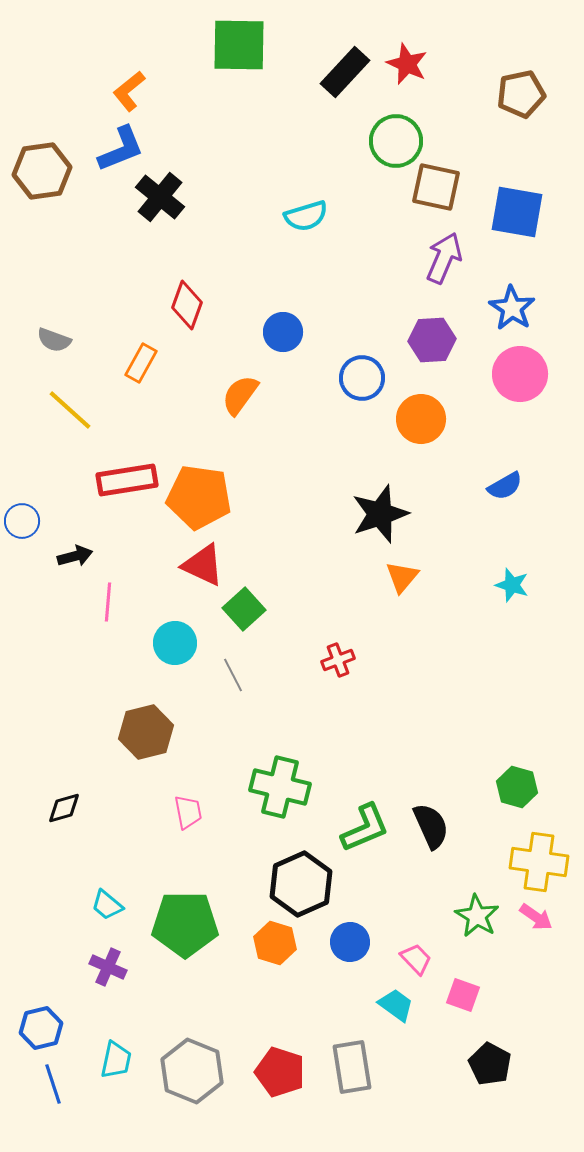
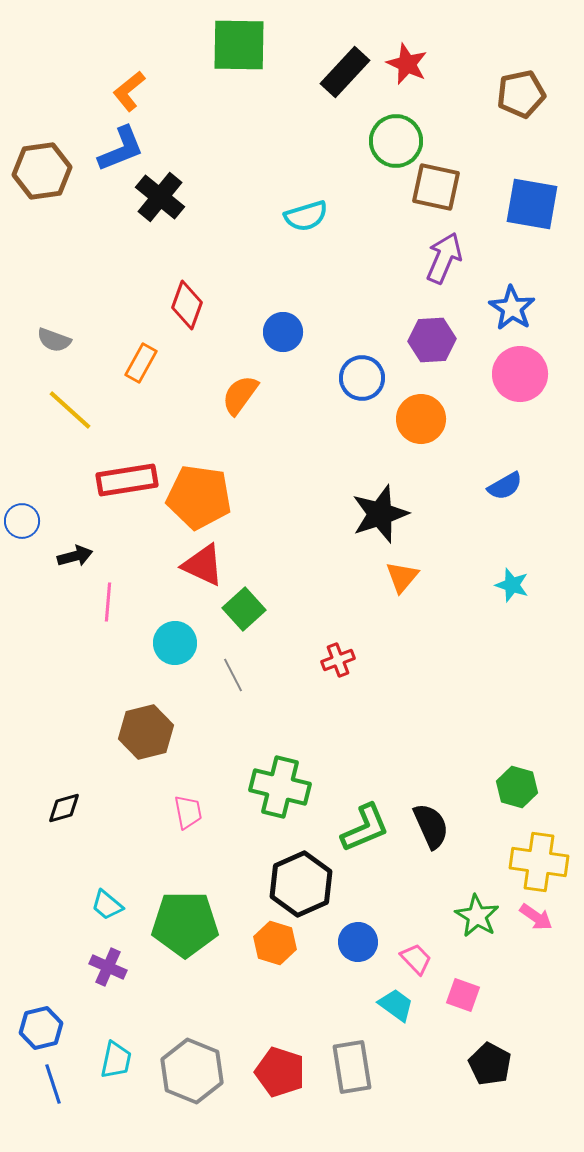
blue square at (517, 212): moved 15 px right, 8 px up
blue circle at (350, 942): moved 8 px right
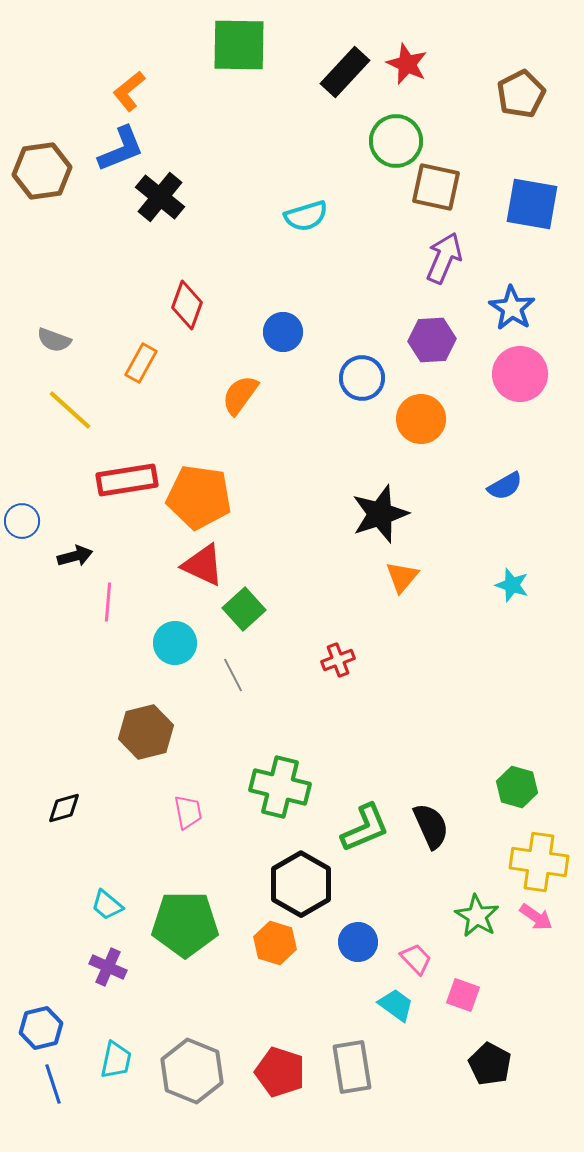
brown pentagon at (521, 94): rotated 15 degrees counterclockwise
black hexagon at (301, 884): rotated 6 degrees counterclockwise
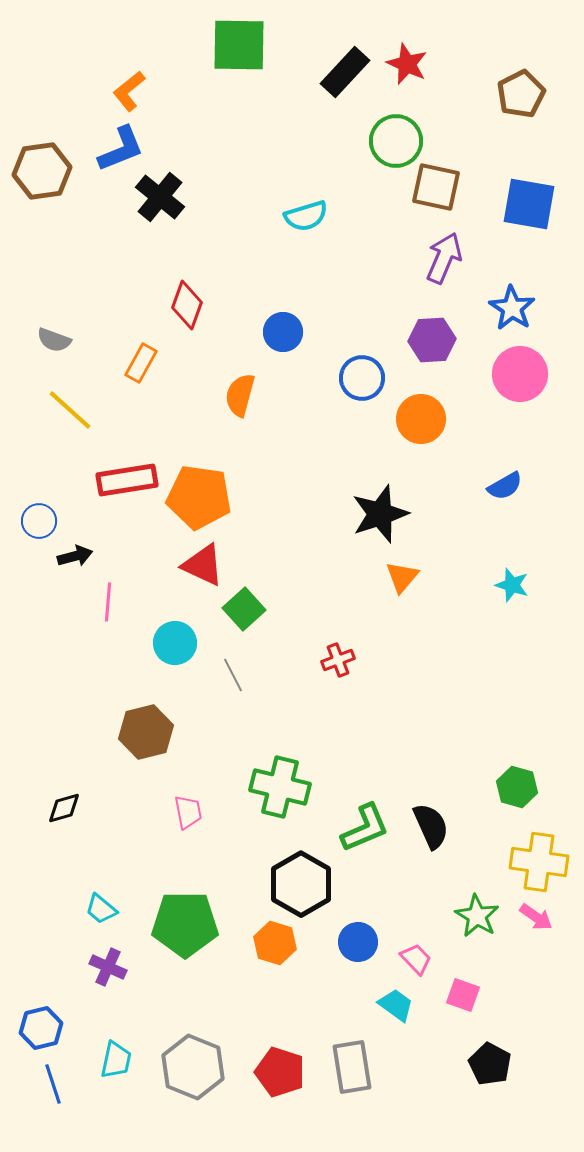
blue square at (532, 204): moved 3 px left
orange semicircle at (240, 395): rotated 21 degrees counterclockwise
blue circle at (22, 521): moved 17 px right
cyan trapezoid at (107, 905): moved 6 px left, 4 px down
gray hexagon at (192, 1071): moved 1 px right, 4 px up
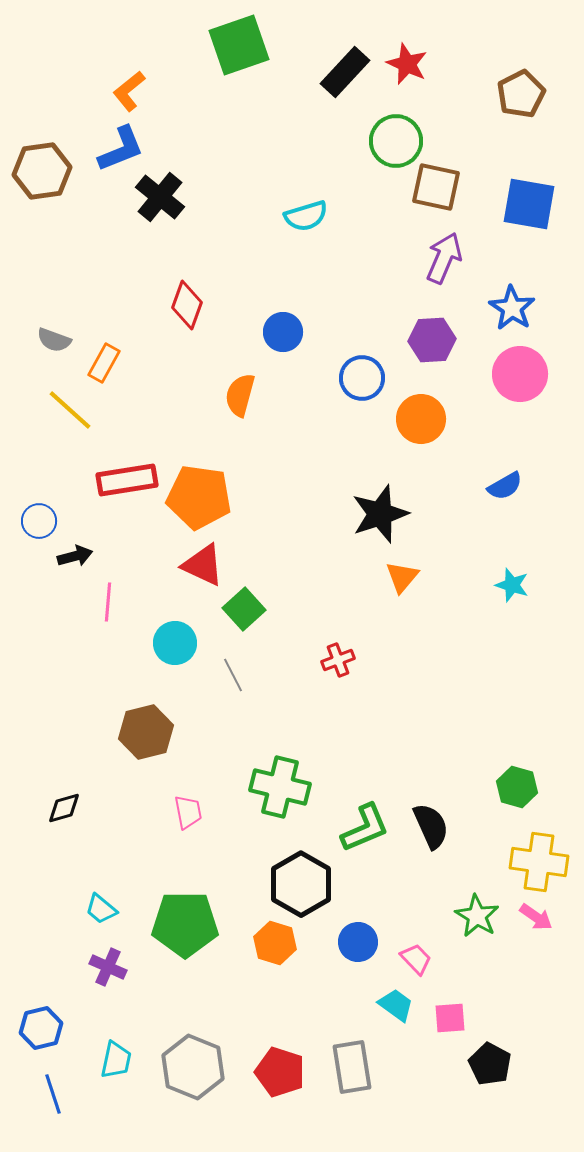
green square at (239, 45): rotated 20 degrees counterclockwise
orange rectangle at (141, 363): moved 37 px left
pink square at (463, 995): moved 13 px left, 23 px down; rotated 24 degrees counterclockwise
blue line at (53, 1084): moved 10 px down
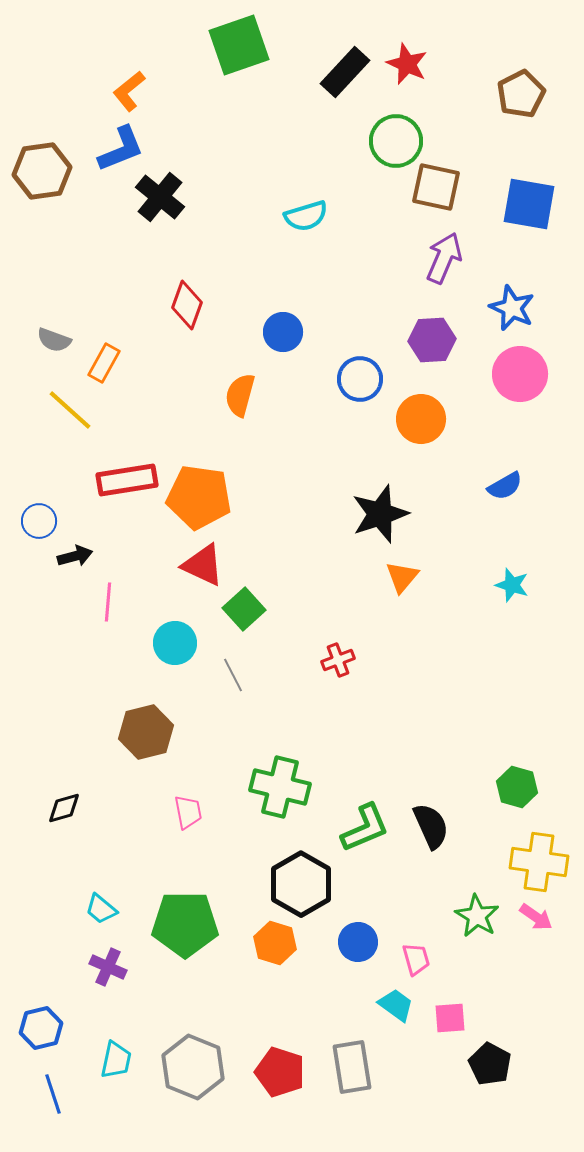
blue star at (512, 308): rotated 9 degrees counterclockwise
blue circle at (362, 378): moved 2 px left, 1 px down
pink trapezoid at (416, 959): rotated 28 degrees clockwise
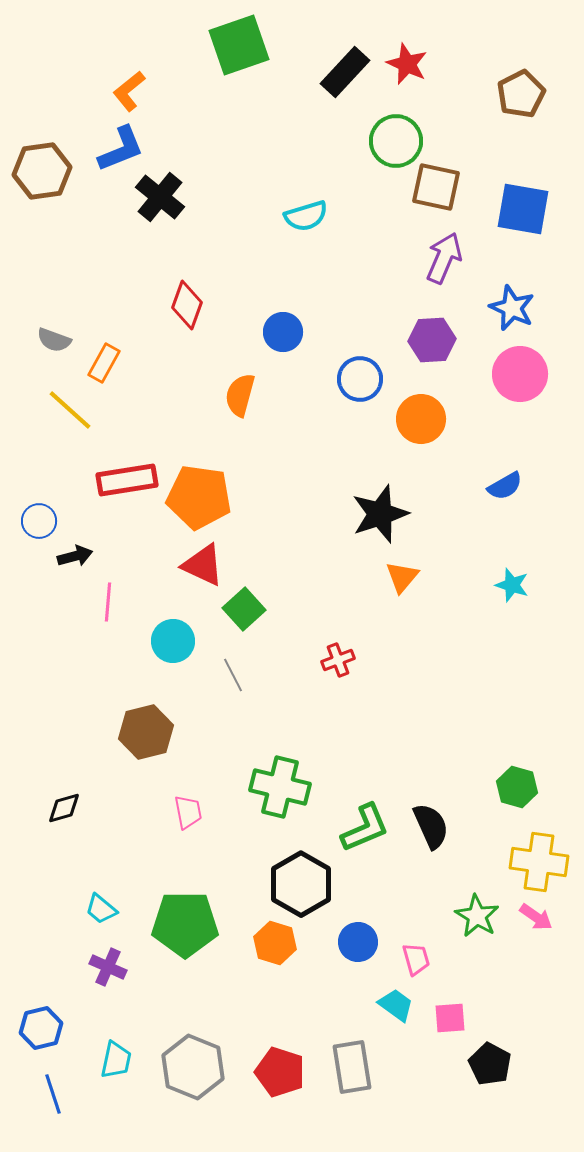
blue square at (529, 204): moved 6 px left, 5 px down
cyan circle at (175, 643): moved 2 px left, 2 px up
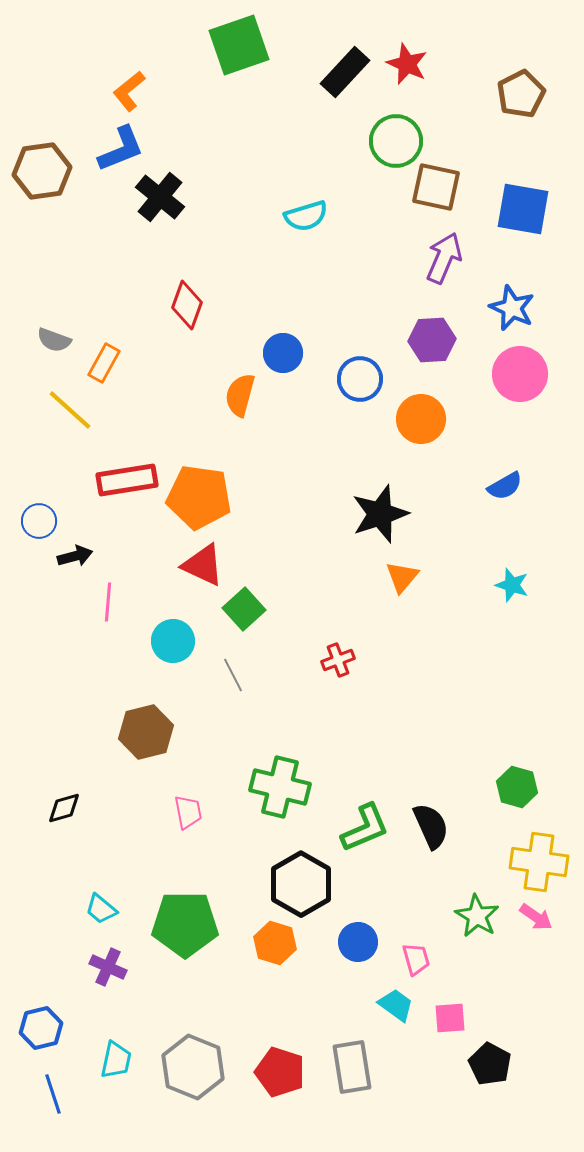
blue circle at (283, 332): moved 21 px down
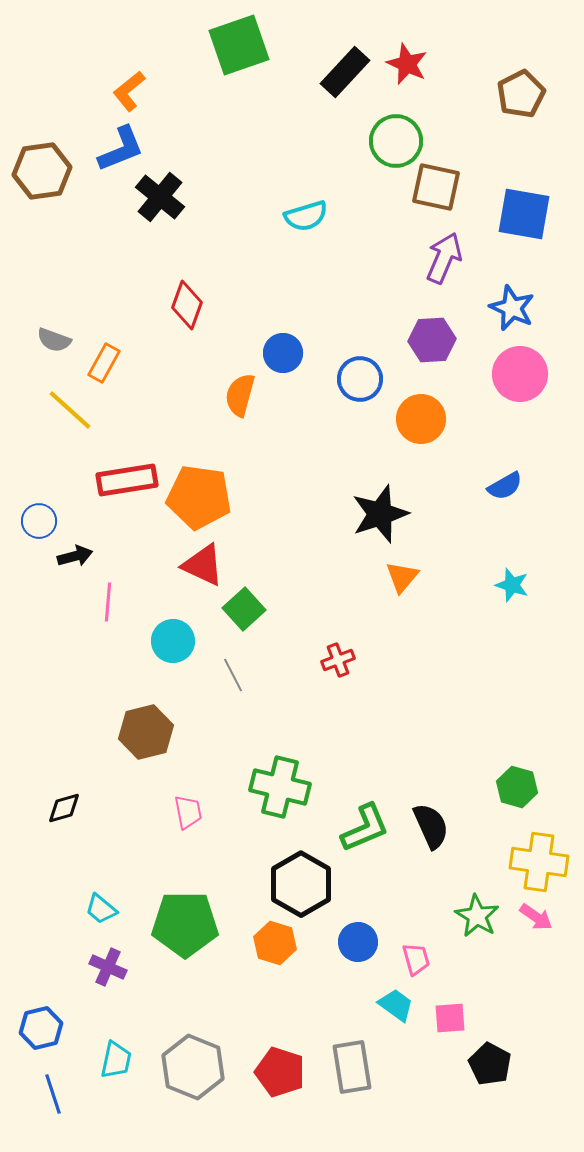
blue square at (523, 209): moved 1 px right, 5 px down
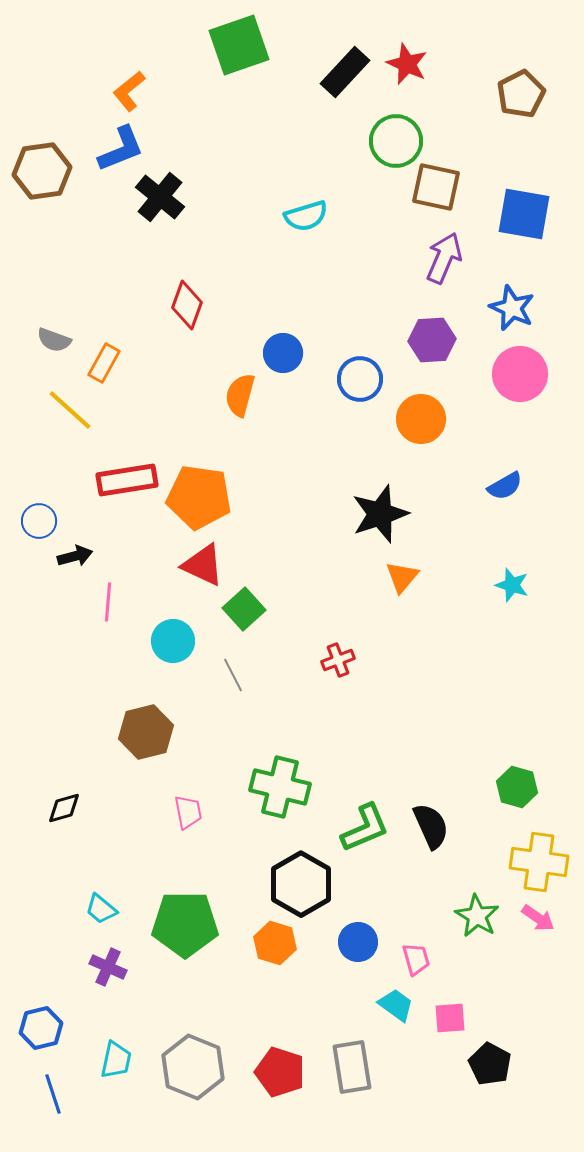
pink arrow at (536, 917): moved 2 px right, 1 px down
